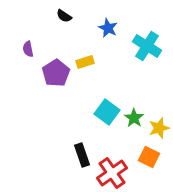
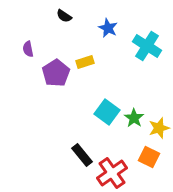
black rectangle: rotated 20 degrees counterclockwise
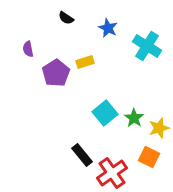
black semicircle: moved 2 px right, 2 px down
cyan square: moved 2 px left, 1 px down; rotated 15 degrees clockwise
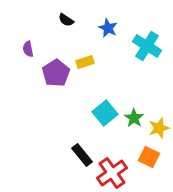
black semicircle: moved 2 px down
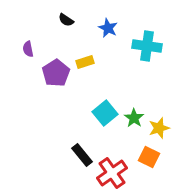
cyan cross: rotated 24 degrees counterclockwise
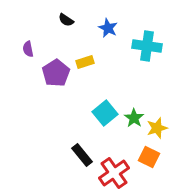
yellow star: moved 2 px left
red cross: moved 2 px right
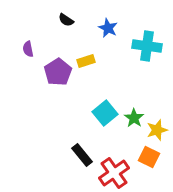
yellow rectangle: moved 1 px right, 1 px up
purple pentagon: moved 2 px right, 1 px up
yellow star: moved 2 px down
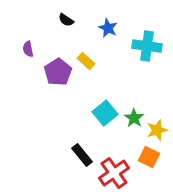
yellow rectangle: rotated 60 degrees clockwise
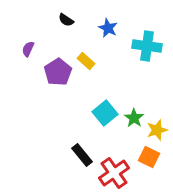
purple semicircle: rotated 35 degrees clockwise
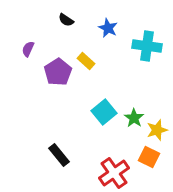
cyan square: moved 1 px left, 1 px up
black rectangle: moved 23 px left
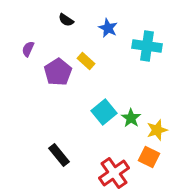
green star: moved 3 px left
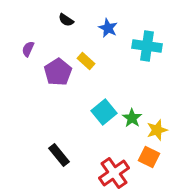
green star: moved 1 px right
